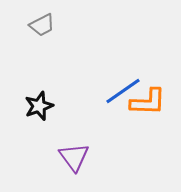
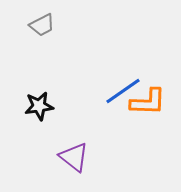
black star: rotated 12 degrees clockwise
purple triangle: rotated 16 degrees counterclockwise
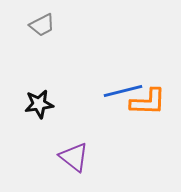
blue line: rotated 21 degrees clockwise
black star: moved 2 px up
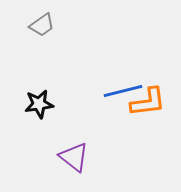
gray trapezoid: rotated 8 degrees counterclockwise
orange L-shape: rotated 9 degrees counterclockwise
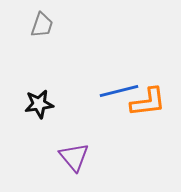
gray trapezoid: rotated 36 degrees counterclockwise
blue line: moved 4 px left
purple triangle: rotated 12 degrees clockwise
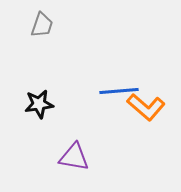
blue line: rotated 9 degrees clockwise
orange L-shape: moved 2 px left, 5 px down; rotated 48 degrees clockwise
purple triangle: rotated 40 degrees counterclockwise
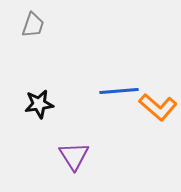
gray trapezoid: moved 9 px left
orange L-shape: moved 12 px right
purple triangle: moved 1 px up; rotated 48 degrees clockwise
